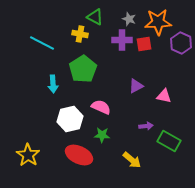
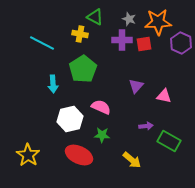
purple triangle: rotated 21 degrees counterclockwise
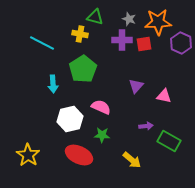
green triangle: rotated 12 degrees counterclockwise
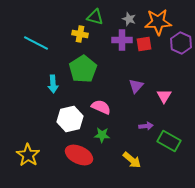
cyan line: moved 6 px left
pink triangle: rotated 49 degrees clockwise
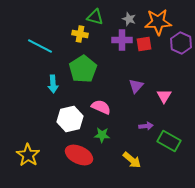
cyan line: moved 4 px right, 3 px down
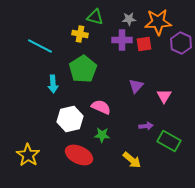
gray star: rotated 24 degrees counterclockwise
